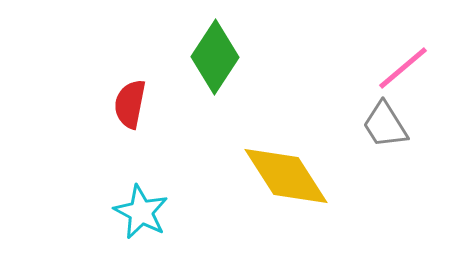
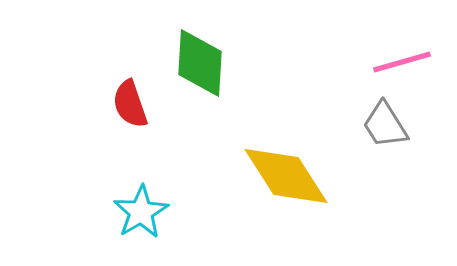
green diamond: moved 15 px left, 6 px down; rotated 30 degrees counterclockwise
pink line: moved 1 px left, 6 px up; rotated 24 degrees clockwise
red semicircle: rotated 30 degrees counterclockwise
cyan star: rotated 14 degrees clockwise
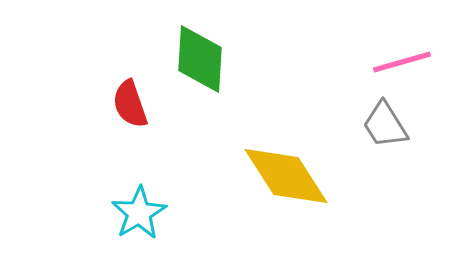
green diamond: moved 4 px up
cyan star: moved 2 px left, 1 px down
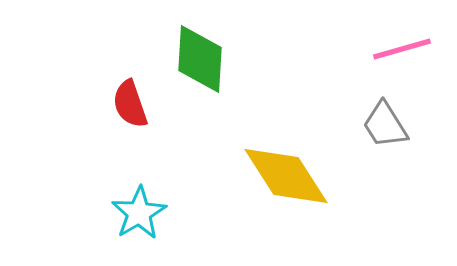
pink line: moved 13 px up
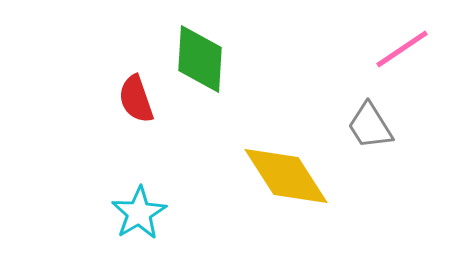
pink line: rotated 18 degrees counterclockwise
red semicircle: moved 6 px right, 5 px up
gray trapezoid: moved 15 px left, 1 px down
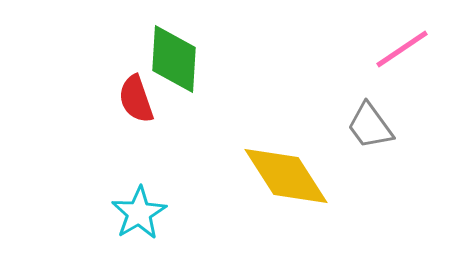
green diamond: moved 26 px left
gray trapezoid: rotated 4 degrees counterclockwise
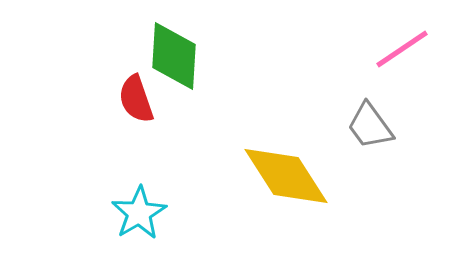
green diamond: moved 3 px up
